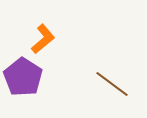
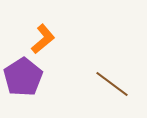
purple pentagon: rotated 6 degrees clockwise
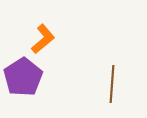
brown line: rotated 57 degrees clockwise
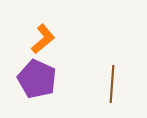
purple pentagon: moved 14 px right, 2 px down; rotated 15 degrees counterclockwise
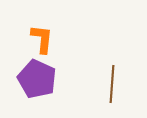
orange L-shape: moved 1 px left; rotated 44 degrees counterclockwise
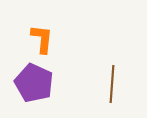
purple pentagon: moved 3 px left, 4 px down
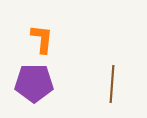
purple pentagon: rotated 24 degrees counterclockwise
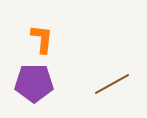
brown line: rotated 57 degrees clockwise
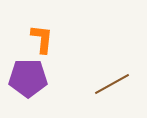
purple pentagon: moved 6 px left, 5 px up
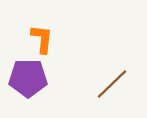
brown line: rotated 15 degrees counterclockwise
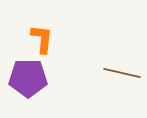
brown line: moved 10 px right, 11 px up; rotated 57 degrees clockwise
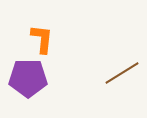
brown line: rotated 45 degrees counterclockwise
